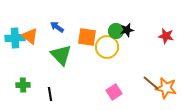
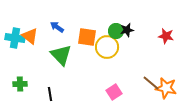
cyan cross: rotated 12 degrees clockwise
green cross: moved 3 px left, 1 px up
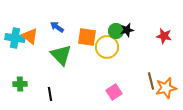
red star: moved 2 px left
brown line: moved 2 px up; rotated 36 degrees clockwise
orange star: rotated 25 degrees counterclockwise
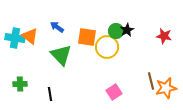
black star: rotated 16 degrees counterclockwise
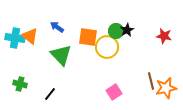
orange square: moved 1 px right
green cross: rotated 16 degrees clockwise
black line: rotated 48 degrees clockwise
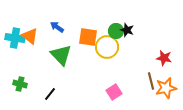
black star: rotated 24 degrees counterclockwise
red star: moved 22 px down
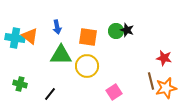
blue arrow: rotated 136 degrees counterclockwise
yellow circle: moved 20 px left, 19 px down
green triangle: rotated 45 degrees counterclockwise
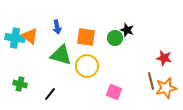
green circle: moved 1 px left, 7 px down
orange square: moved 2 px left
green triangle: rotated 15 degrees clockwise
pink square: rotated 35 degrees counterclockwise
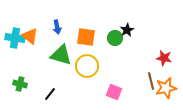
black star: rotated 24 degrees clockwise
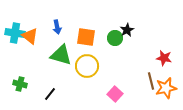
cyan cross: moved 5 px up
pink square: moved 1 px right, 2 px down; rotated 21 degrees clockwise
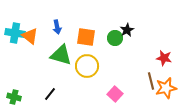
green cross: moved 6 px left, 13 px down
